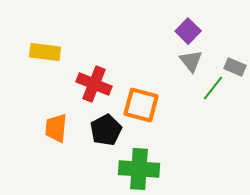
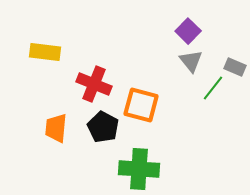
black pentagon: moved 3 px left, 3 px up; rotated 16 degrees counterclockwise
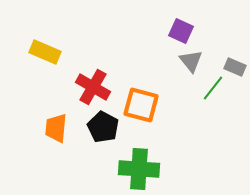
purple square: moved 7 px left; rotated 20 degrees counterclockwise
yellow rectangle: rotated 16 degrees clockwise
red cross: moved 1 px left, 3 px down; rotated 8 degrees clockwise
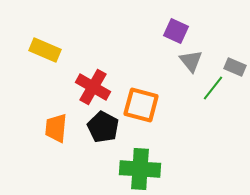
purple square: moved 5 px left
yellow rectangle: moved 2 px up
green cross: moved 1 px right
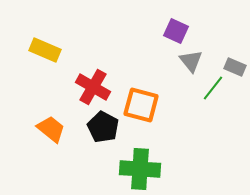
orange trapezoid: moved 5 px left, 1 px down; rotated 124 degrees clockwise
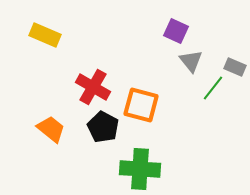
yellow rectangle: moved 15 px up
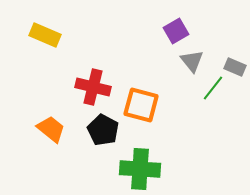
purple square: rotated 35 degrees clockwise
gray triangle: moved 1 px right
red cross: rotated 16 degrees counterclockwise
black pentagon: moved 3 px down
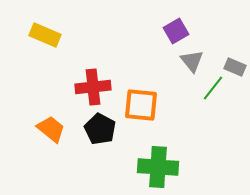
red cross: rotated 20 degrees counterclockwise
orange square: rotated 9 degrees counterclockwise
black pentagon: moved 3 px left, 1 px up
green cross: moved 18 px right, 2 px up
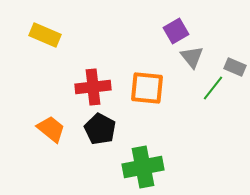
gray triangle: moved 4 px up
orange square: moved 6 px right, 17 px up
green cross: moved 15 px left; rotated 15 degrees counterclockwise
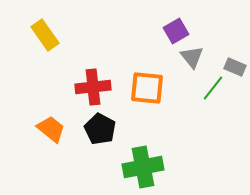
yellow rectangle: rotated 32 degrees clockwise
